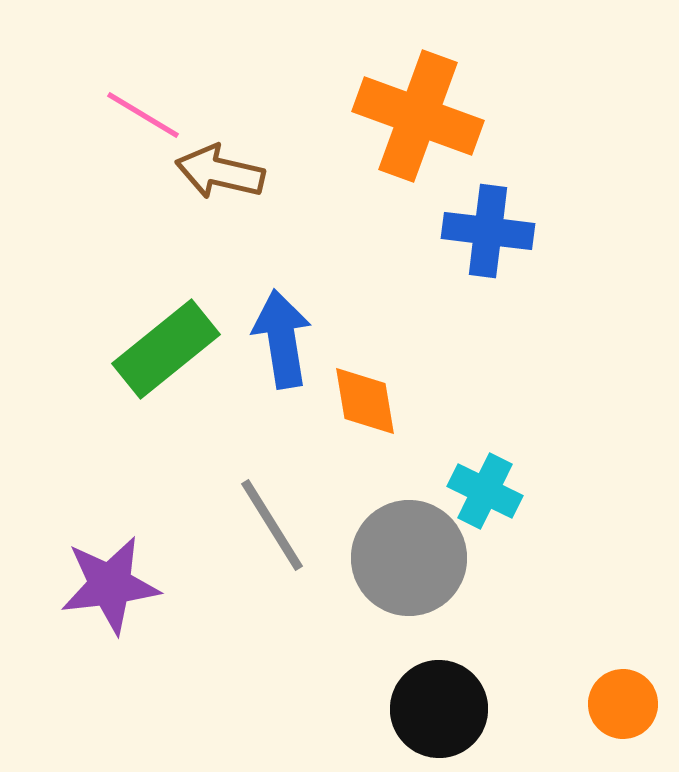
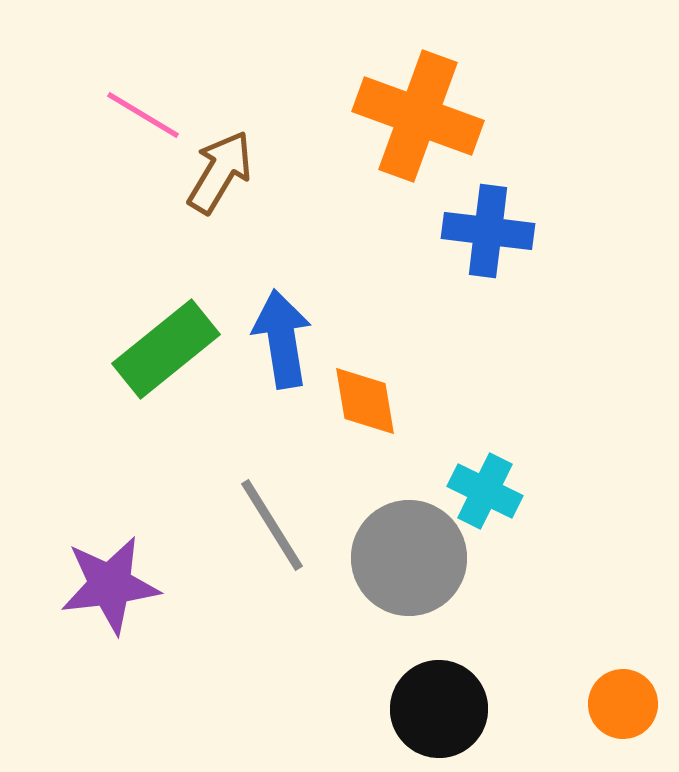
brown arrow: rotated 108 degrees clockwise
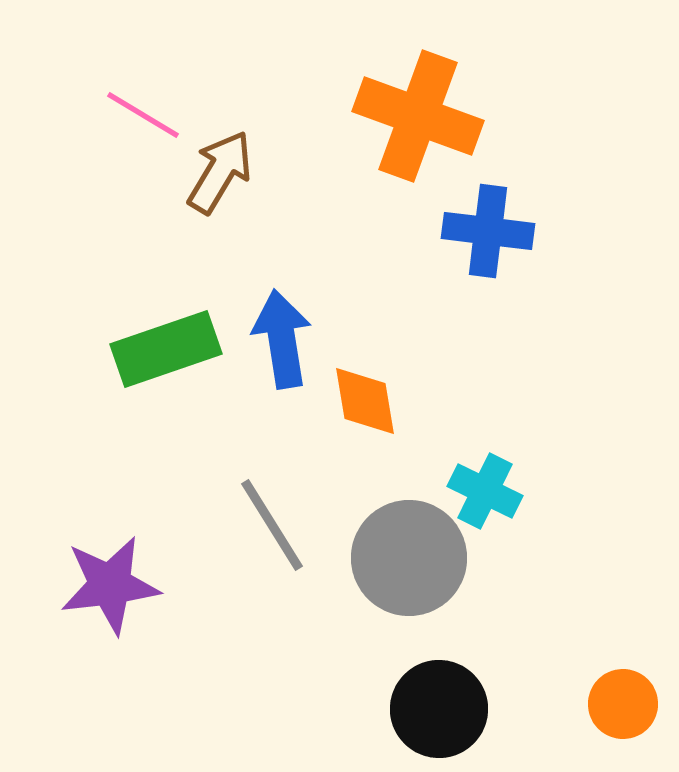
green rectangle: rotated 20 degrees clockwise
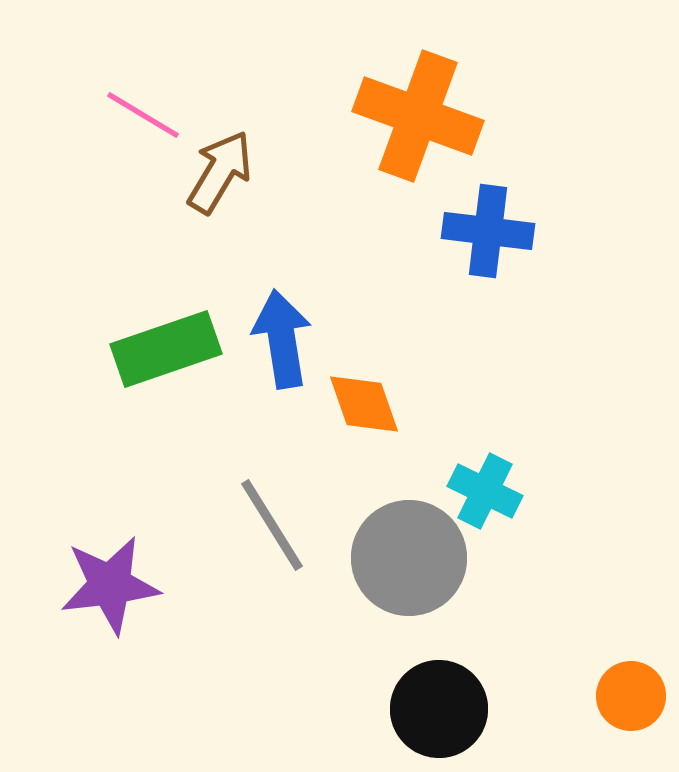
orange diamond: moved 1 px left, 3 px down; rotated 10 degrees counterclockwise
orange circle: moved 8 px right, 8 px up
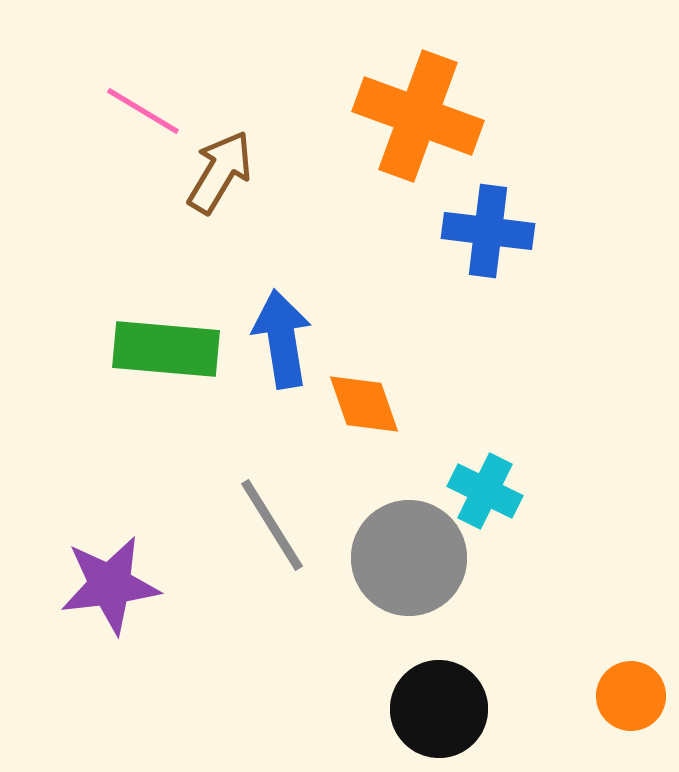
pink line: moved 4 px up
green rectangle: rotated 24 degrees clockwise
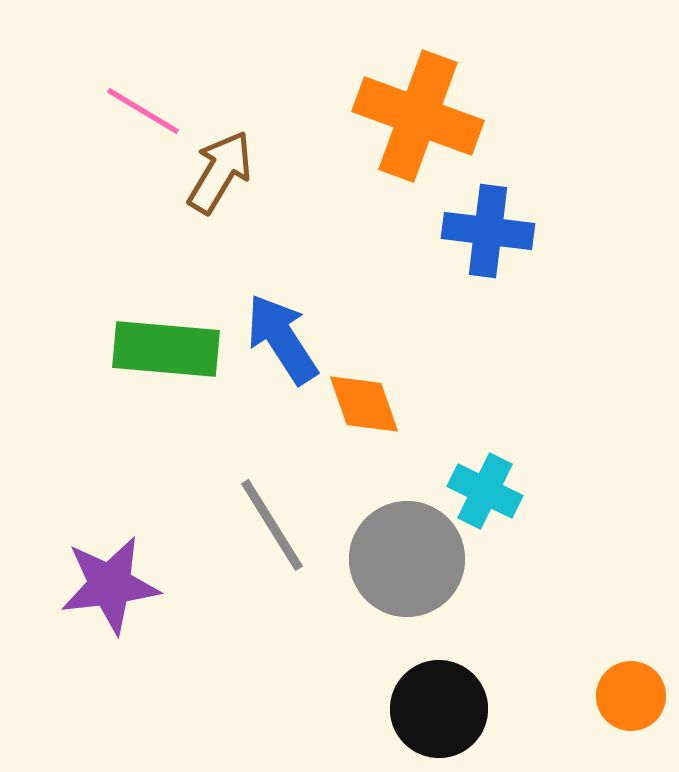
blue arrow: rotated 24 degrees counterclockwise
gray circle: moved 2 px left, 1 px down
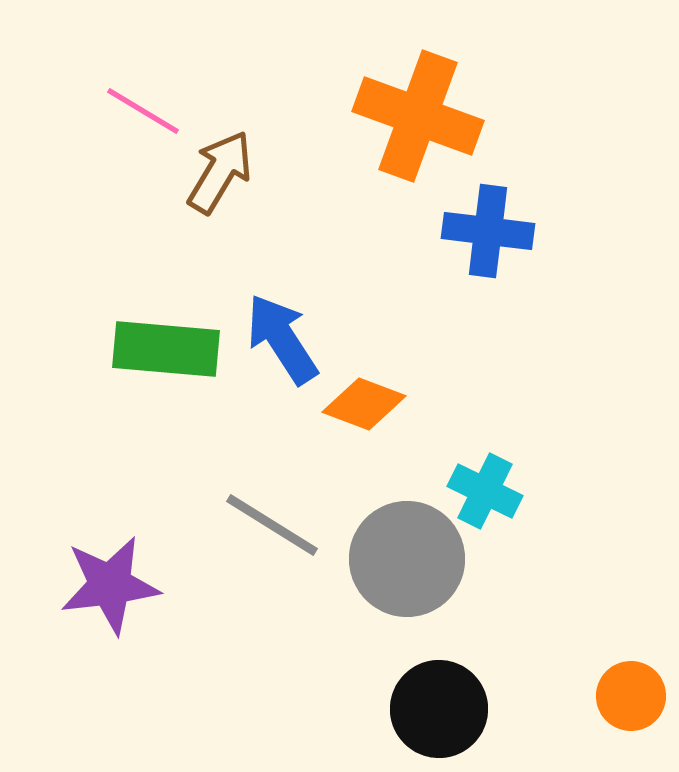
orange diamond: rotated 50 degrees counterclockwise
gray line: rotated 26 degrees counterclockwise
